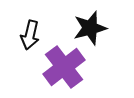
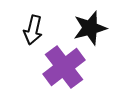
black arrow: moved 3 px right, 5 px up
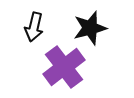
black arrow: moved 1 px right, 3 px up
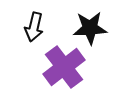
black star: rotated 12 degrees clockwise
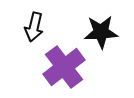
black star: moved 11 px right, 4 px down
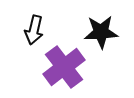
black arrow: moved 3 px down
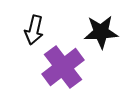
purple cross: moved 1 px left
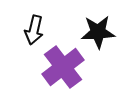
black star: moved 3 px left
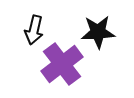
purple cross: moved 1 px left, 3 px up
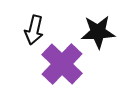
purple cross: rotated 9 degrees counterclockwise
